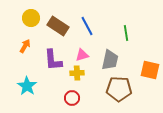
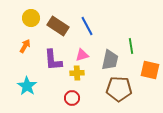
green line: moved 5 px right, 13 px down
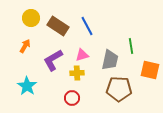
purple L-shape: rotated 65 degrees clockwise
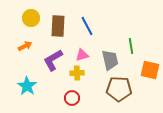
brown rectangle: rotated 60 degrees clockwise
orange arrow: rotated 32 degrees clockwise
gray trapezoid: rotated 25 degrees counterclockwise
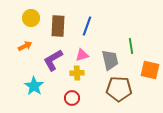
blue line: rotated 48 degrees clockwise
cyan star: moved 7 px right
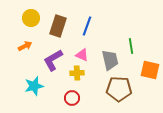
brown rectangle: rotated 15 degrees clockwise
pink triangle: rotated 40 degrees clockwise
cyan star: rotated 24 degrees clockwise
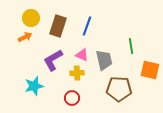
orange arrow: moved 9 px up
gray trapezoid: moved 6 px left
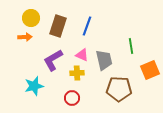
orange arrow: rotated 24 degrees clockwise
orange square: rotated 36 degrees counterclockwise
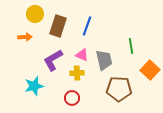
yellow circle: moved 4 px right, 4 px up
orange square: rotated 24 degrees counterclockwise
